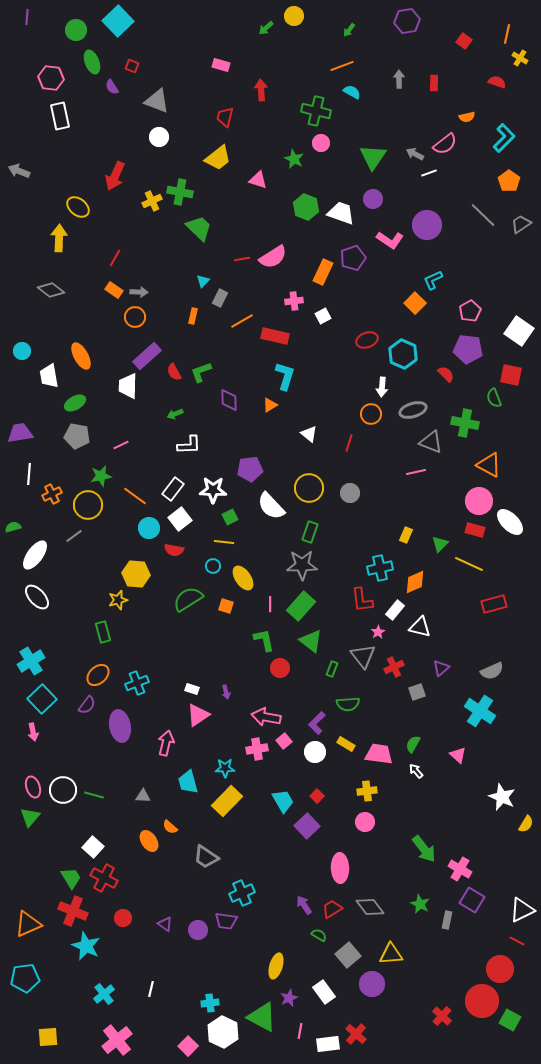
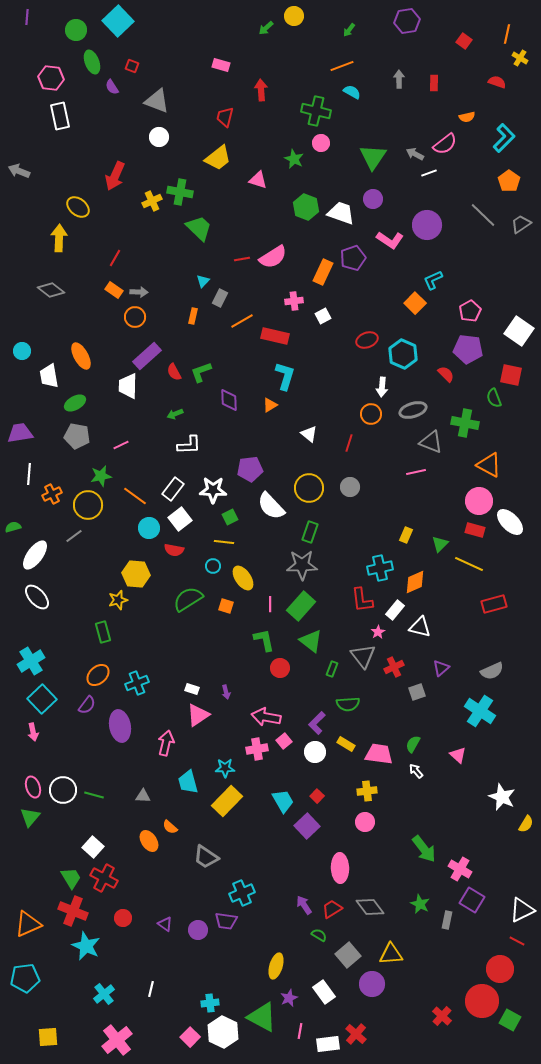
gray circle at (350, 493): moved 6 px up
pink square at (188, 1046): moved 2 px right, 9 px up
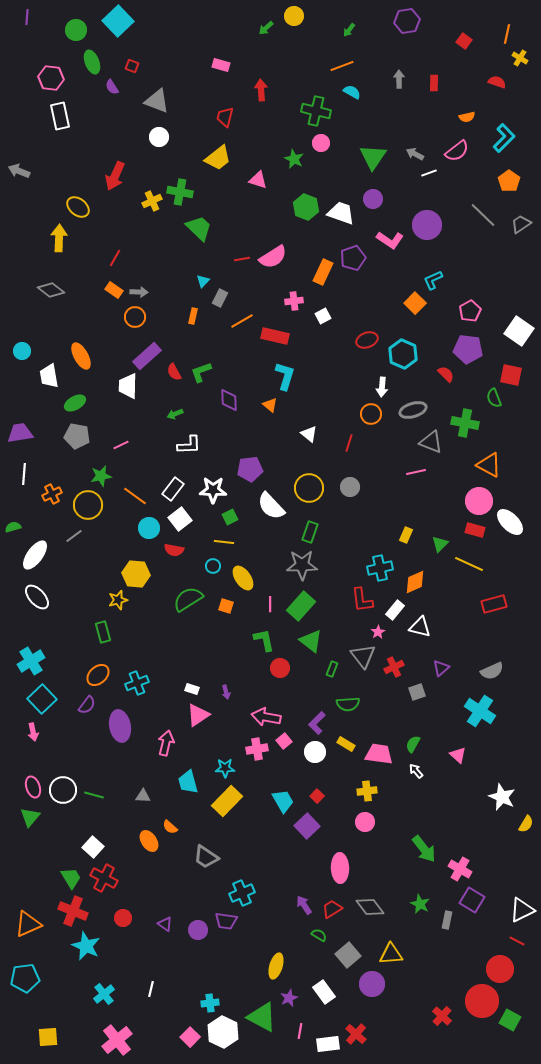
pink semicircle at (445, 144): moved 12 px right, 7 px down
orange triangle at (270, 405): rotated 49 degrees counterclockwise
white line at (29, 474): moved 5 px left
